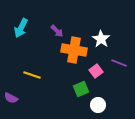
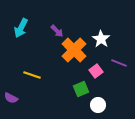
orange cross: rotated 35 degrees clockwise
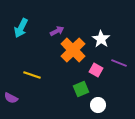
purple arrow: rotated 72 degrees counterclockwise
orange cross: moved 1 px left
pink square: moved 1 px up; rotated 24 degrees counterclockwise
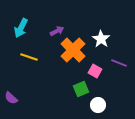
pink square: moved 1 px left, 1 px down
yellow line: moved 3 px left, 18 px up
purple semicircle: rotated 16 degrees clockwise
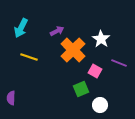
purple semicircle: rotated 48 degrees clockwise
white circle: moved 2 px right
